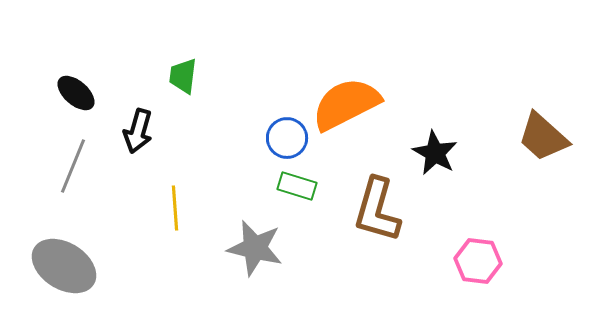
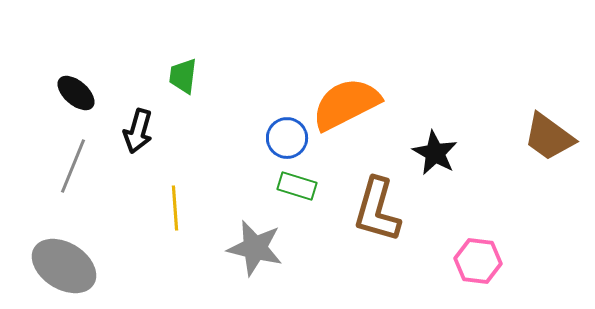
brown trapezoid: moved 6 px right; rotated 6 degrees counterclockwise
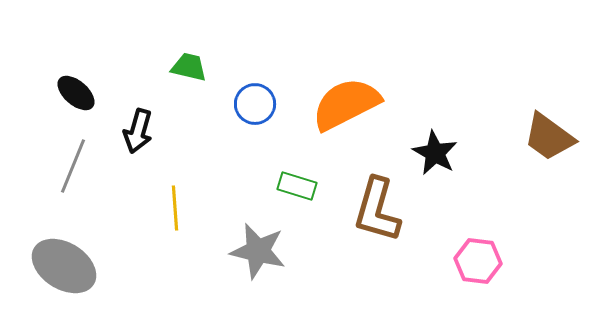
green trapezoid: moved 6 px right, 9 px up; rotated 96 degrees clockwise
blue circle: moved 32 px left, 34 px up
gray star: moved 3 px right, 3 px down
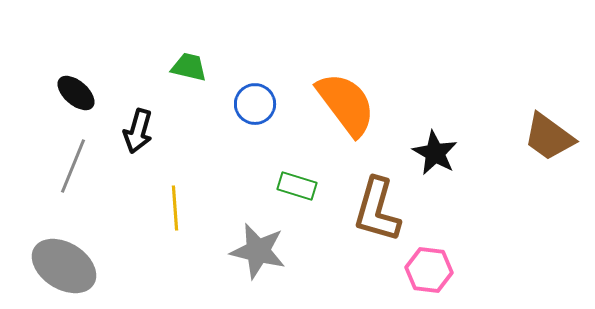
orange semicircle: rotated 80 degrees clockwise
pink hexagon: moved 49 px left, 9 px down
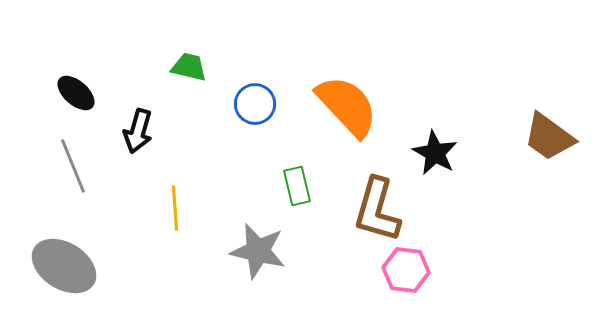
orange semicircle: moved 1 px right, 2 px down; rotated 6 degrees counterclockwise
gray line: rotated 44 degrees counterclockwise
green rectangle: rotated 60 degrees clockwise
pink hexagon: moved 23 px left
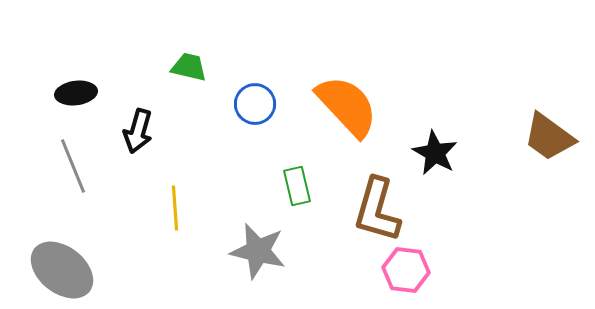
black ellipse: rotated 48 degrees counterclockwise
gray ellipse: moved 2 px left, 4 px down; rotated 6 degrees clockwise
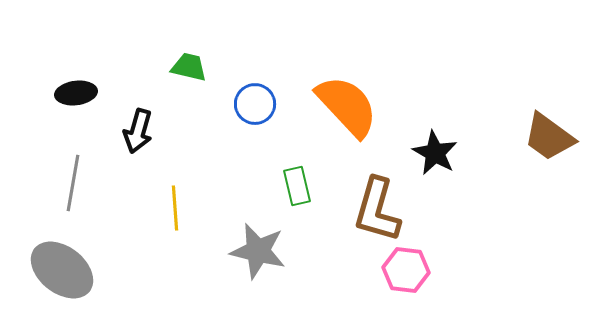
gray line: moved 17 px down; rotated 32 degrees clockwise
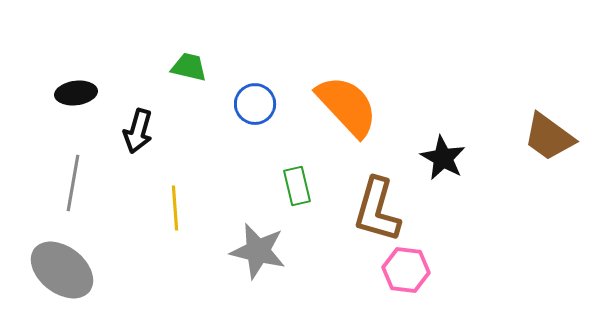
black star: moved 8 px right, 5 px down
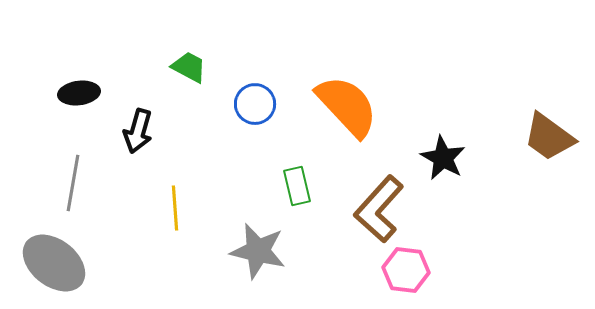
green trapezoid: rotated 15 degrees clockwise
black ellipse: moved 3 px right
brown L-shape: moved 2 px right, 1 px up; rotated 26 degrees clockwise
gray ellipse: moved 8 px left, 7 px up
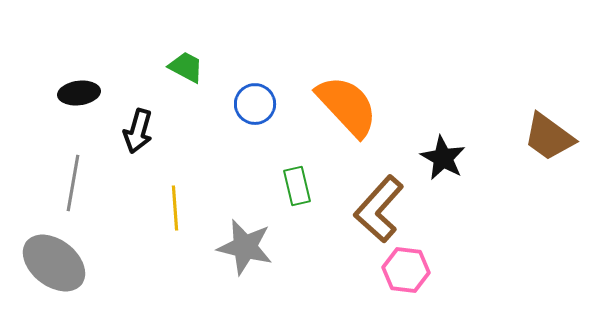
green trapezoid: moved 3 px left
gray star: moved 13 px left, 4 px up
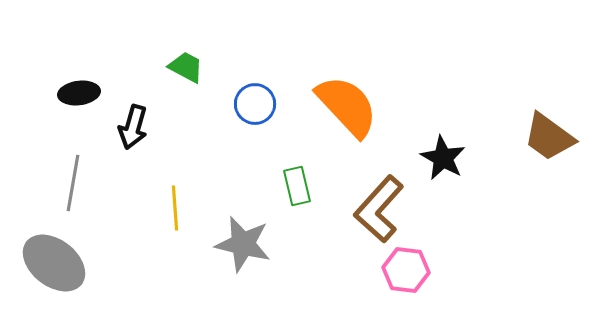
black arrow: moved 5 px left, 4 px up
gray star: moved 2 px left, 3 px up
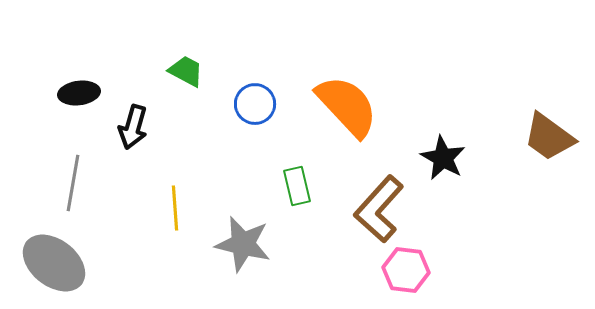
green trapezoid: moved 4 px down
